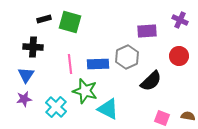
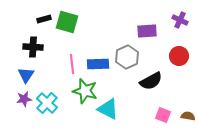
green square: moved 3 px left
pink line: moved 2 px right
black semicircle: rotated 15 degrees clockwise
cyan cross: moved 9 px left, 4 px up
pink square: moved 1 px right, 3 px up
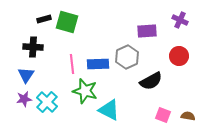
cyan cross: moved 1 px up
cyan triangle: moved 1 px right, 1 px down
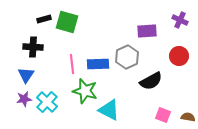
brown semicircle: moved 1 px down
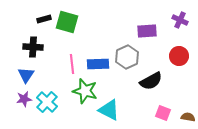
pink square: moved 2 px up
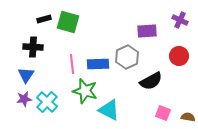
green square: moved 1 px right
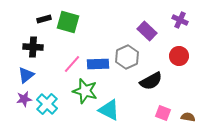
purple rectangle: rotated 48 degrees clockwise
pink line: rotated 48 degrees clockwise
blue triangle: rotated 18 degrees clockwise
cyan cross: moved 2 px down
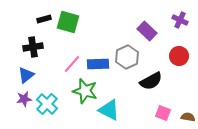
black cross: rotated 12 degrees counterclockwise
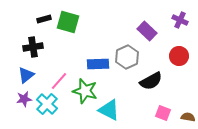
pink line: moved 13 px left, 17 px down
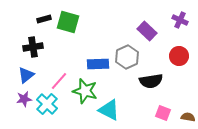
black semicircle: rotated 20 degrees clockwise
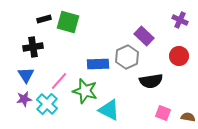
purple rectangle: moved 3 px left, 5 px down
blue triangle: rotated 24 degrees counterclockwise
